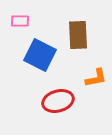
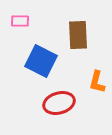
blue square: moved 1 px right, 6 px down
orange L-shape: moved 1 px right, 4 px down; rotated 115 degrees clockwise
red ellipse: moved 1 px right, 2 px down
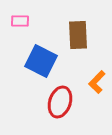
orange L-shape: rotated 30 degrees clockwise
red ellipse: moved 1 px right, 1 px up; rotated 56 degrees counterclockwise
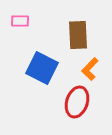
blue square: moved 1 px right, 7 px down
orange L-shape: moved 7 px left, 13 px up
red ellipse: moved 17 px right
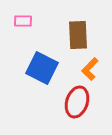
pink rectangle: moved 3 px right
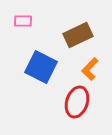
brown rectangle: rotated 68 degrees clockwise
blue square: moved 1 px left, 1 px up
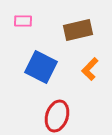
brown rectangle: moved 5 px up; rotated 12 degrees clockwise
red ellipse: moved 20 px left, 14 px down
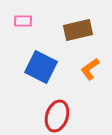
orange L-shape: rotated 10 degrees clockwise
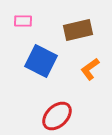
blue square: moved 6 px up
red ellipse: rotated 28 degrees clockwise
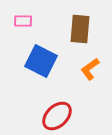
brown rectangle: moved 2 px right, 1 px up; rotated 72 degrees counterclockwise
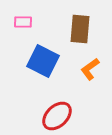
pink rectangle: moved 1 px down
blue square: moved 2 px right
